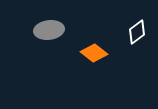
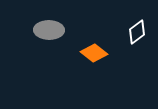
gray ellipse: rotated 8 degrees clockwise
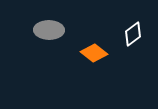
white diamond: moved 4 px left, 2 px down
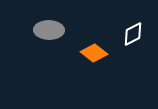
white diamond: rotated 10 degrees clockwise
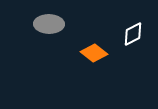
gray ellipse: moved 6 px up
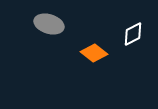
gray ellipse: rotated 16 degrees clockwise
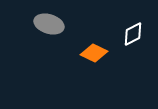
orange diamond: rotated 12 degrees counterclockwise
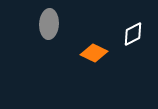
gray ellipse: rotated 76 degrees clockwise
